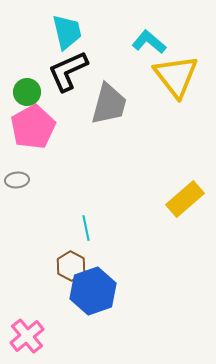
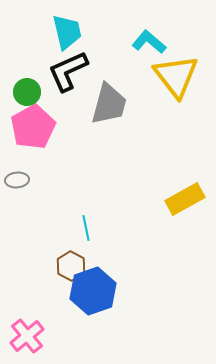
yellow rectangle: rotated 12 degrees clockwise
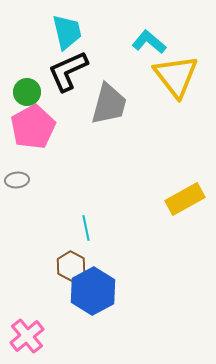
blue hexagon: rotated 9 degrees counterclockwise
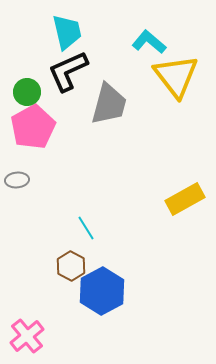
cyan line: rotated 20 degrees counterclockwise
blue hexagon: moved 9 px right
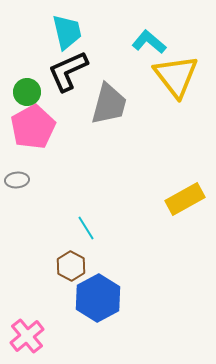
blue hexagon: moved 4 px left, 7 px down
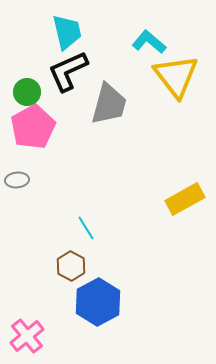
blue hexagon: moved 4 px down
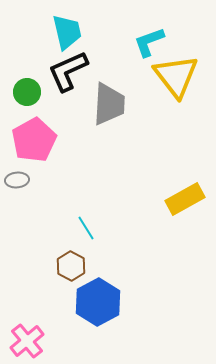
cyan L-shape: rotated 60 degrees counterclockwise
gray trapezoid: rotated 12 degrees counterclockwise
pink pentagon: moved 1 px right, 13 px down
pink cross: moved 5 px down
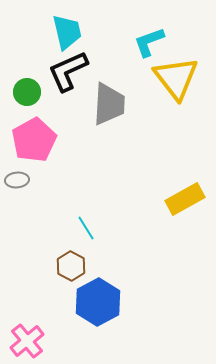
yellow triangle: moved 2 px down
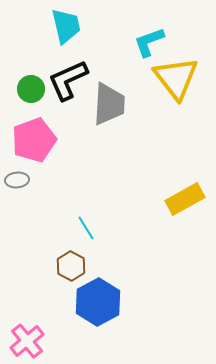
cyan trapezoid: moved 1 px left, 6 px up
black L-shape: moved 9 px down
green circle: moved 4 px right, 3 px up
pink pentagon: rotated 9 degrees clockwise
